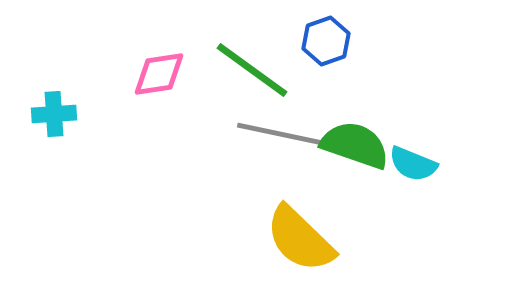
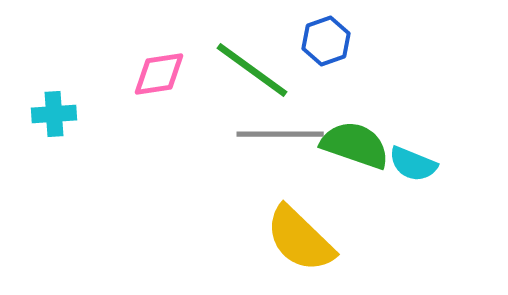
gray line: rotated 12 degrees counterclockwise
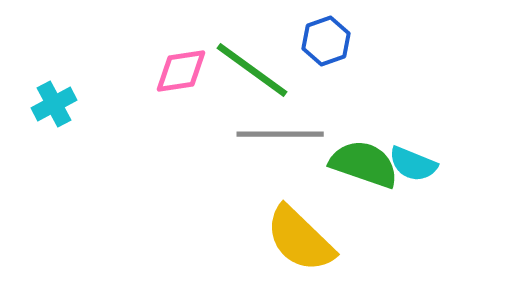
pink diamond: moved 22 px right, 3 px up
cyan cross: moved 10 px up; rotated 24 degrees counterclockwise
green semicircle: moved 9 px right, 19 px down
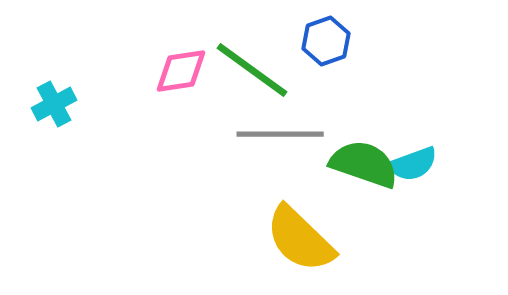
cyan semicircle: rotated 42 degrees counterclockwise
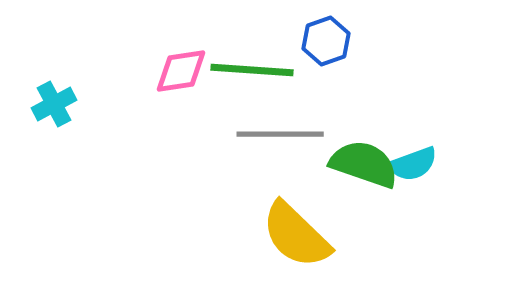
green line: rotated 32 degrees counterclockwise
yellow semicircle: moved 4 px left, 4 px up
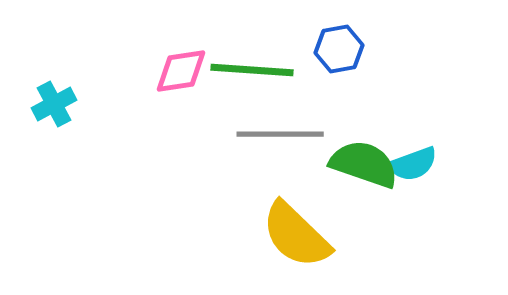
blue hexagon: moved 13 px right, 8 px down; rotated 9 degrees clockwise
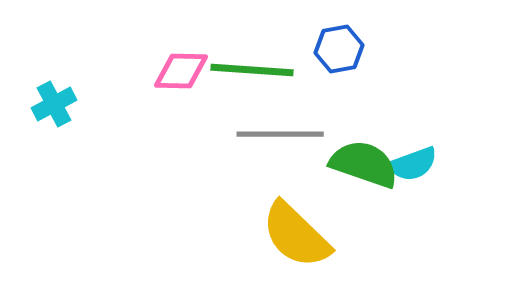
pink diamond: rotated 10 degrees clockwise
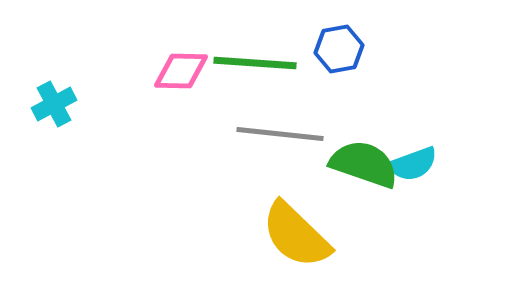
green line: moved 3 px right, 7 px up
gray line: rotated 6 degrees clockwise
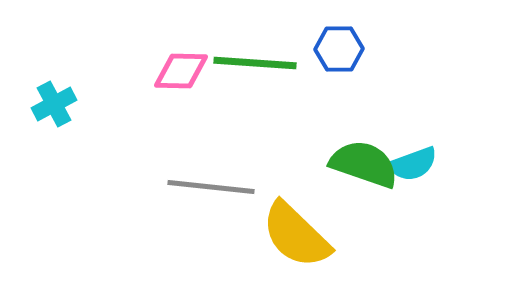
blue hexagon: rotated 9 degrees clockwise
gray line: moved 69 px left, 53 px down
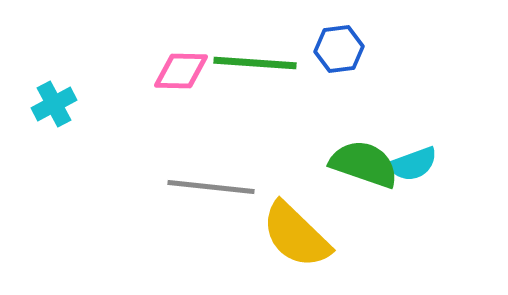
blue hexagon: rotated 6 degrees counterclockwise
